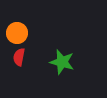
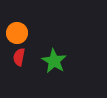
green star: moved 8 px left, 1 px up; rotated 15 degrees clockwise
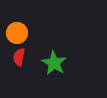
green star: moved 2 px down
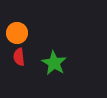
red semicircle: rotated 18 degrees counterclockwise
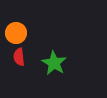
orange circle: moved 1 px left
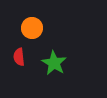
orange circle: moved 16 px right, 5 px up
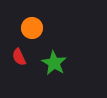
red semicircle: rotated 18 degrees counterclockwise
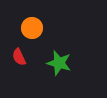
green star: moved 5 px right; rotated 15 degrees counterclockwise
